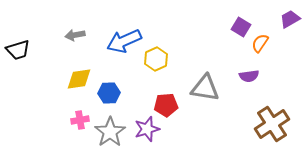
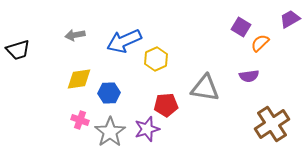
orange semicircle: rotated 12 degrees clockwise
pink cross: rotated 30 degrees clockwise
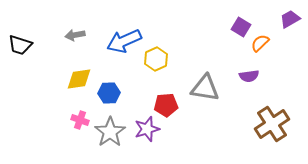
black trapezoid: moved 2 px right, 5 px up; rotated 35 degrees clockwise
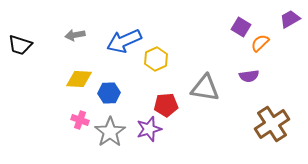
yellow diamond: rotated 12 degrees clockwise
purple star: moved 2 px right
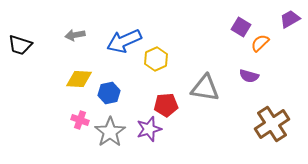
purple semicircle: rotated 24 degrees clockwise
blue hexagon: rotated 10 degrees counterclockwise
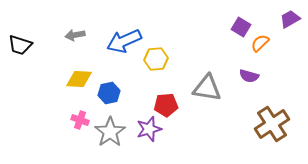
yellow hexagon: rotated 20 degrees clockwise
gray triangle: moved 2 px right
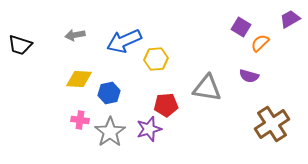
pink cross: rotated 12 degrees counterclockwise
